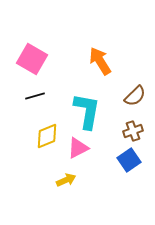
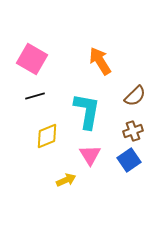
pink triangle: moved 12 px right, 7 px down; rotated 35 degrees counterclockwise
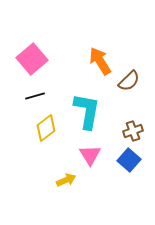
pink square: rotated 20 degrees clockwise
brown semicircle: moved 6 px left, 15 px up
yellow diamond: moved 1 px left, 8 px up; rotated 16 degrees counterclockwise
blue square: rotated 15 degrees counterclockwise
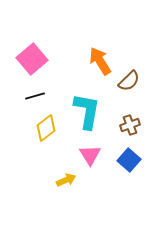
brown cross: moved 3 px left, 6 px up
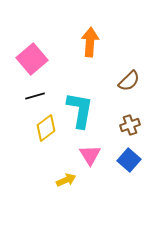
orange arrow: moved 10 px left, 19 px up; rotated 36 degrees clockwise
cyan L-shape: moved 7 px left, 1 px up
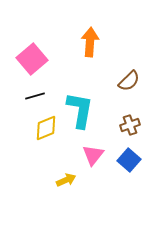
yellow diamond: rotated 16 degrees clockwise
pink triangle: moved 3 px right; rotated 10 degrees clockwise
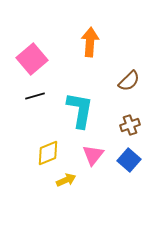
yellow diamond: moved 2 px right, 25 px down
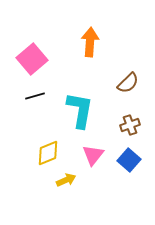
brown semicircle: moved 1 px left, 2 px down
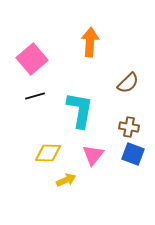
brown cross: moved 1 px left, 2 px down; rotated 30 degrees clockwise
yellow diamond: rotated 24 degrees clockwise
blue square: moved 4 px right, 6 px up; rotated 20 degrees counterclockwise
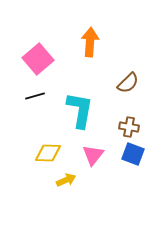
pink square: moved 6 px right
